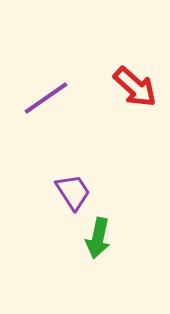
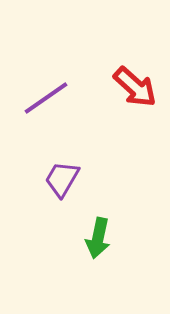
purple trapezoid: moved 11 px left, 13 px up; rotated 117 degrees counterclockwise
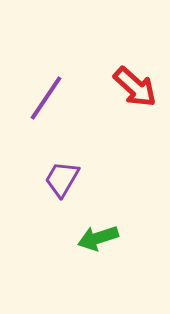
purple line: rotated 21 degrees counterclockwise
green arrow: rotated 60 degrees clockwise
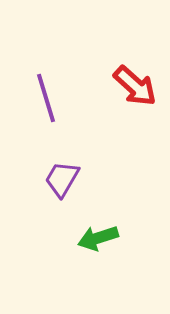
red arrow: moved 1 px up
purple line: rotated 51 degrees counterclockwise
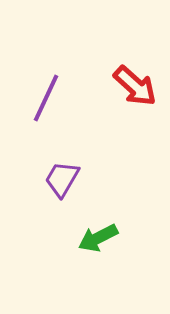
purple line: rotated 42 degrees clockwise
green arrow: rotated 9 degrees counterclockwise
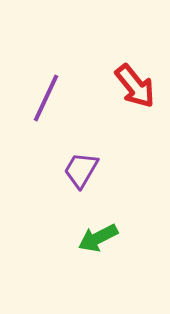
red arrow: rotated 9 degrees clockwise
purple trapezoid: moved 19 px right, 9 px up
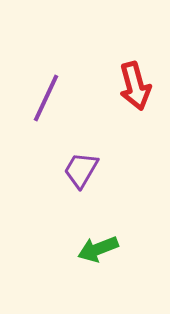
red arrow: rotated 24 degrees clockwise
green arrow: moved 11 px down; rotated 6 degrees clockwise
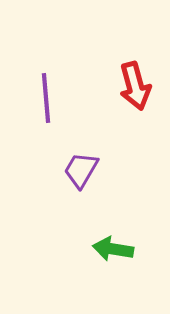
purple line: rotated 30 degrees counterclockwise
green arrow: moved 15 px right; rotated 30 degrees clockwise
